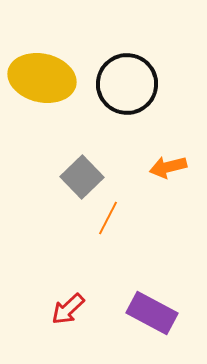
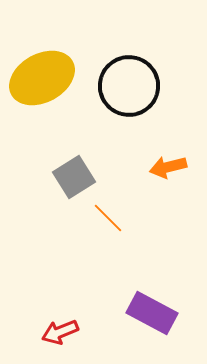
yellow ellipse: rotated 42 degrees counterclockwise
black circle: moved 2 px right, 2 px down
gray square: moved 8 px left; rotated 12 degrees clockwise
orange line: rotated 72 degrees counterclockwise
red arrow: moved 8 px left, 23 px down; rotated 21 degrees clockwise
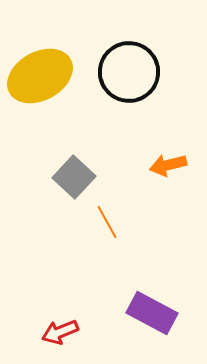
yellow ellipse: moved 2 px left, 2 px up
black circle: moved 14 px up
orange arrow: moved 2 px up
gray square: rotated 15 degrees counterclockwise
orange line: moved 1 px left, 4 px down; rotated 16 degrees clockwise
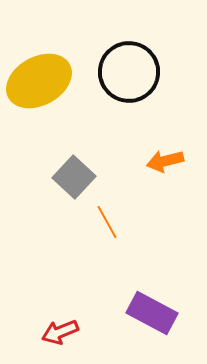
yellow ellipse: moved 1 px left, 5 px down
orange arrow: moved 3 px left, 4 px up
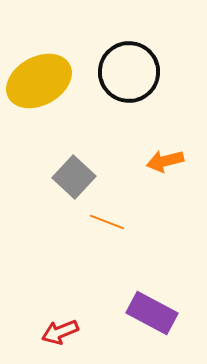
orange line: rotated 40 degrees counterclockwise
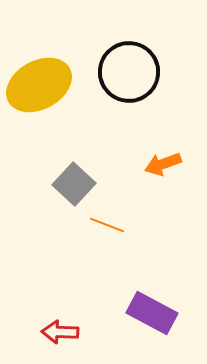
yellow ellipse: moved 4 px down
orange arrow: moved 2 px left, 3 px down; rotated 6 degrees counterclockwise
gray square: moved 7 px down
orange line: moved 3 px down
red arrow: rotated 24 degrees clockwise
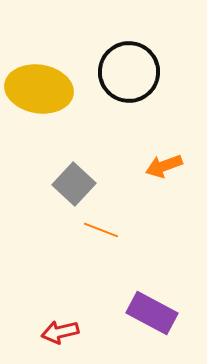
yellow ellipse: moved 4 px down; rotated 38 degrees clockwise
orange arrow: moved 1 px right, 2 px down
orange line: moved 6 px left, 5 px down
red arrow: rotated 15 degrees counterclockwise
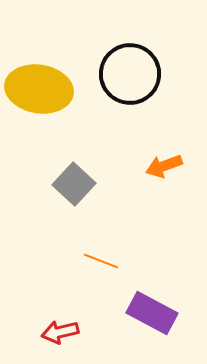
black circle: moved 1 px right, 2 px down
orange line: moved 31 px down
